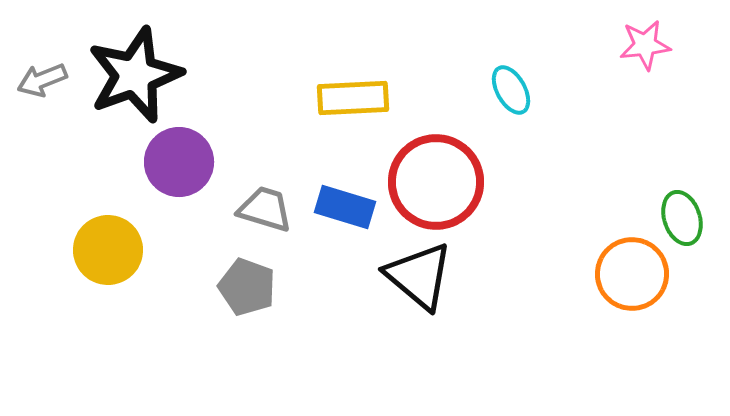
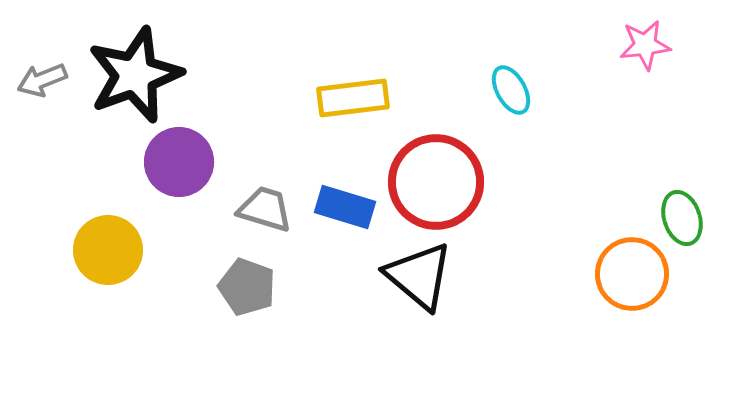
yellow rectangle: rotated 4 degrees counterclockwise
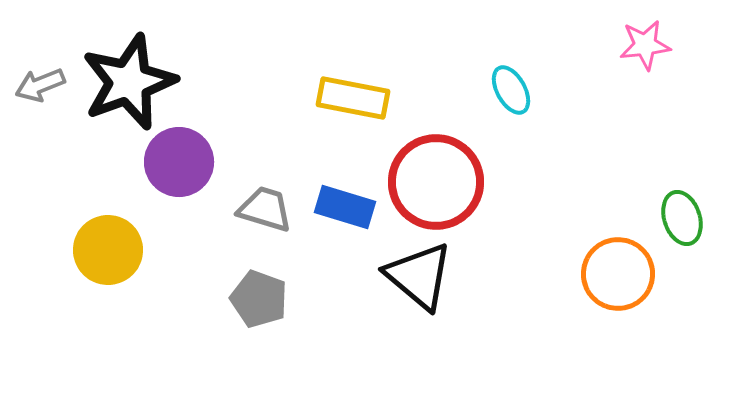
black star: moved 6 px left, 7 px down
gray arrow: moved 2 px left, 5 px down
yellow rectangle: rotated 18 degrees clockwise
orange circle: moved 14 px left
gray pentagon: moved 12 px right, 12 px down
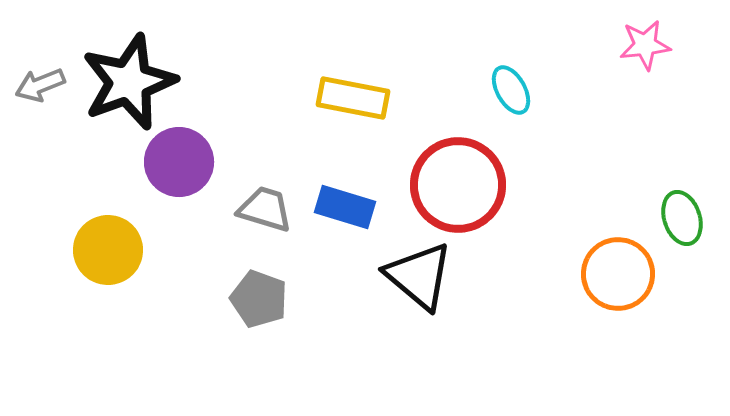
red circle: moved 22 px right, 3 px down
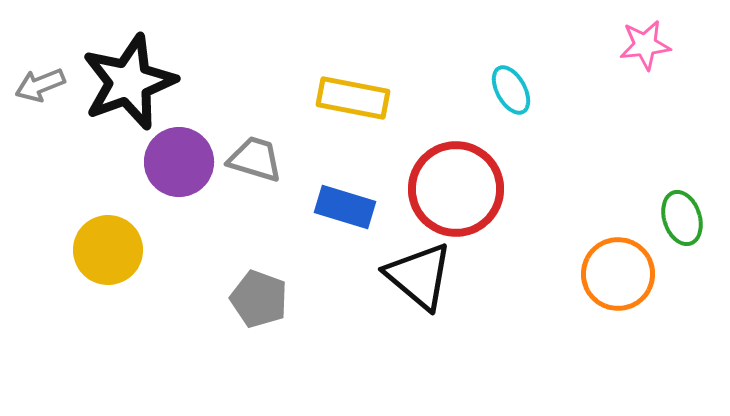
red circle: moved 2 px left, 4 px down
gray trapezoid: moved 10 px left, 50 px up
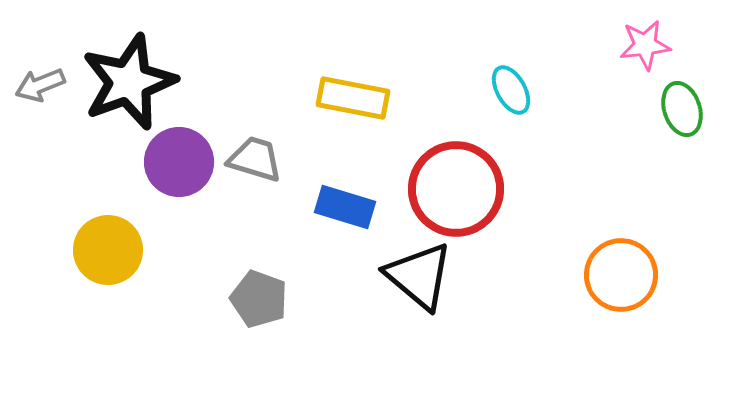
green ellipse: moved 109 px up
orange circle: moved 3 px right, 1 px down
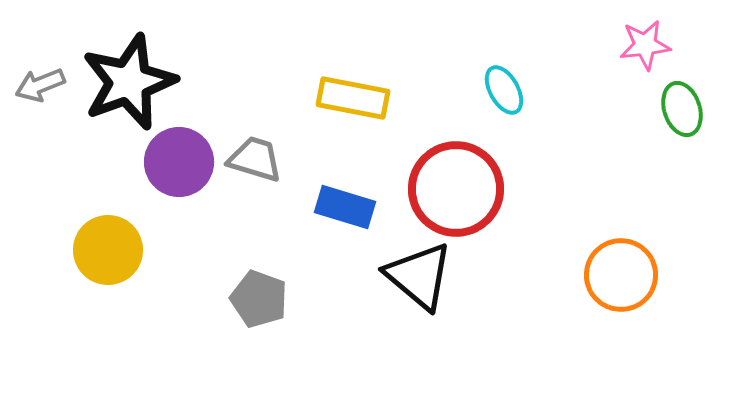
cyan ellipse: moved 7 px left
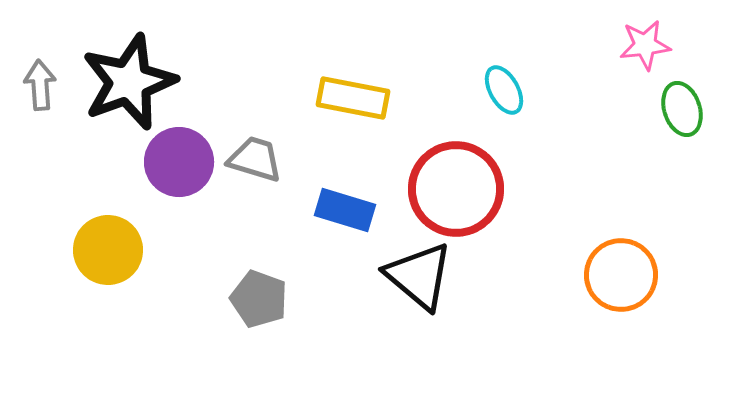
gray arrow: rotated 108 degrees clockwise
blue rectangle: moved 3 px down
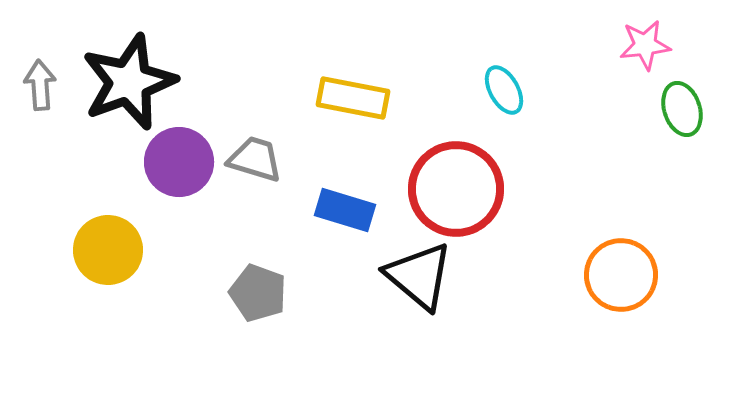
gray pentagon: moved 1 px left, 6 px up
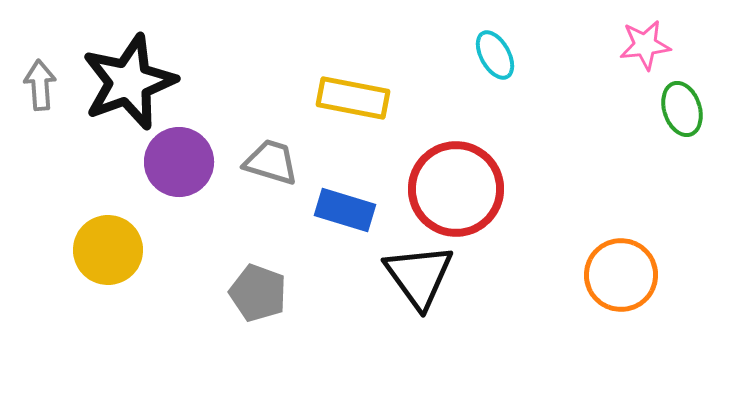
cyan ellipse: moved 9 px left, 35 px up
gray trapezoid: moved 16 px right, 3 px down
black triangle: rotated 14 degrees clockwise
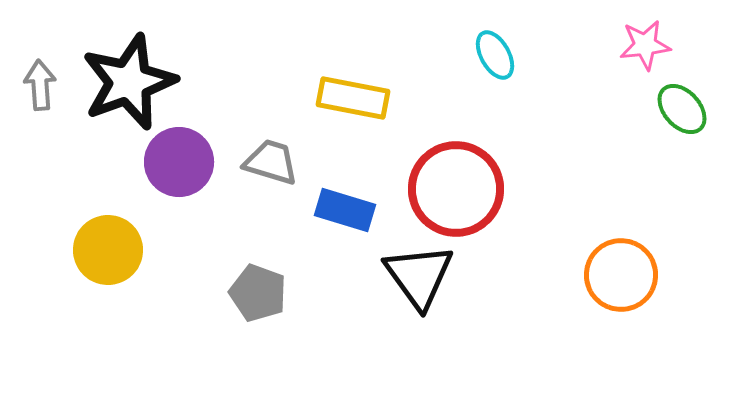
green ellipse: rotated 24 degrees counterclockwise
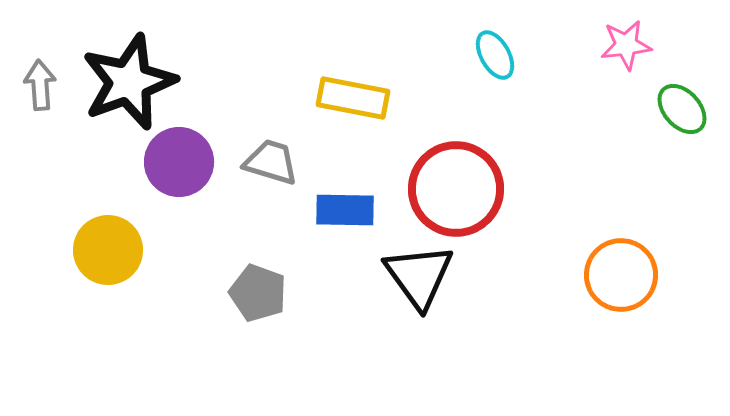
pink star: moved 19 px left
blue rectangle: rotated 16 degrees counterclockwise
